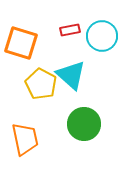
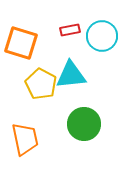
cyan triangle: rotated 48 degrees counterclockwise
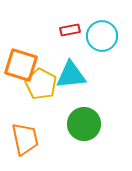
orange square: moved 22 px down
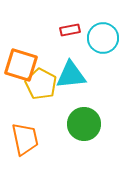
cyan circle: moved 1 px right, 2 px down
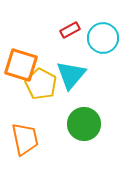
red rectangle: rotated 18 degrees counterclockwise
cyan triangle: rotated 44 degrees counterclockwise
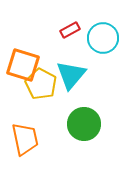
orange square: moved 2 px right
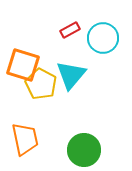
green circle: moved 26 px down
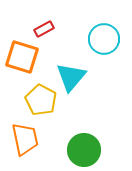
red rectangle: moved 26 px left, 1 px up
cyan circle: moved 1 px right, 1 px down
orange square: moved 1 px left, 8 px up
cyan triangle: moved 2 px down
yellow pentagon: moved 16 px down
